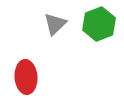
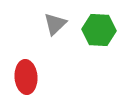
green hexagon: moved 6 px down; rotated 24 degrees clockwise
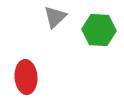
gray triangle: moved 7 px up
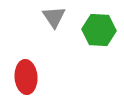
gray triangle: moved 1 px left; rotated 20 degrees counterclockwise
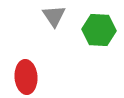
gray triangle: moved 1 px up
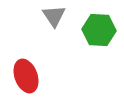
red ellipse: moved 1 px up; rotated 16 degrees counterclockwise
